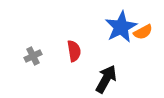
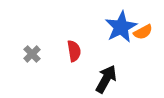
gray cross: moved 1 px left, 2 px up; rotated 18 degrees counterclockwise
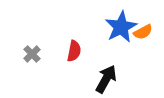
red semicircle: rotated 20 degrees clockwise
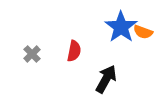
blue star: rotated 8 degrees counterclockwise
orange semicircle: rotated 48 degrees clockwise
